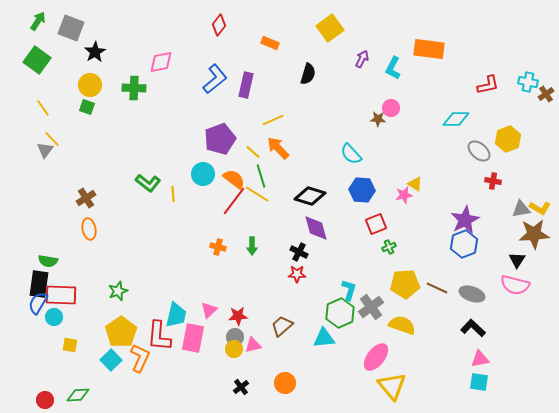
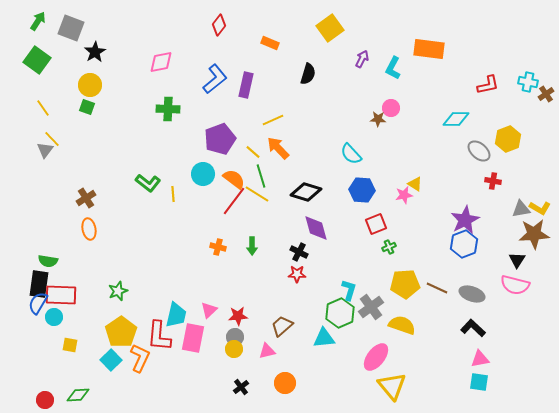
green cross at (134, 88): moved 34 px right, 21 px down
black diamond at (310, 196): moved 4 px left, 4 px up
pink triangle at (253, 345): moved 14 px right, 6 px down
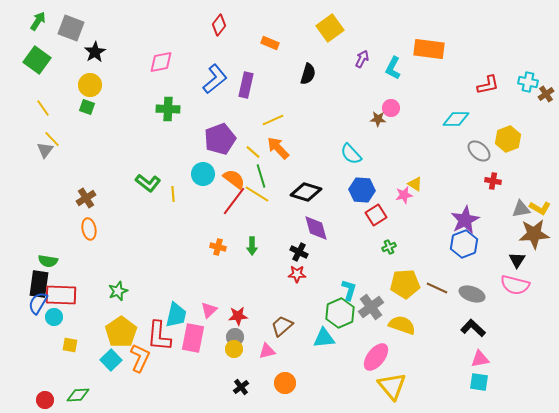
red square at (376, 224): moved 9 px up; rotated 10 degrees counterclockwise
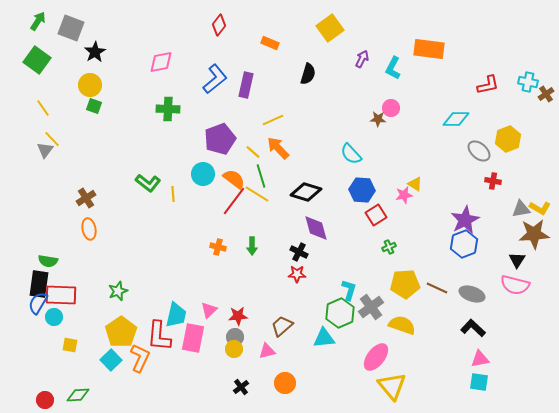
green square at (87, 107): moved 7 px right, 1 px up
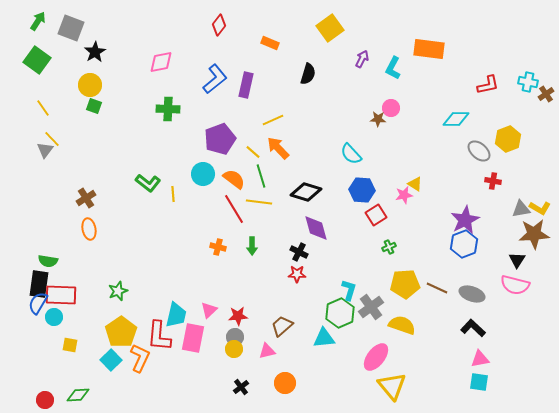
yellow line at (257, 194): moved 2 px right, 8 px down; rotated 25 degrees counterclockwise
red line at (234, 201): moved 8 px down; rotated 68 degrees counterclockwise
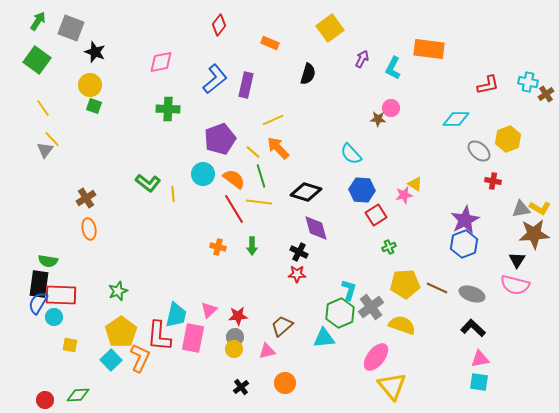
black star at (95, 52): rotated 20 degrees counterclockwise
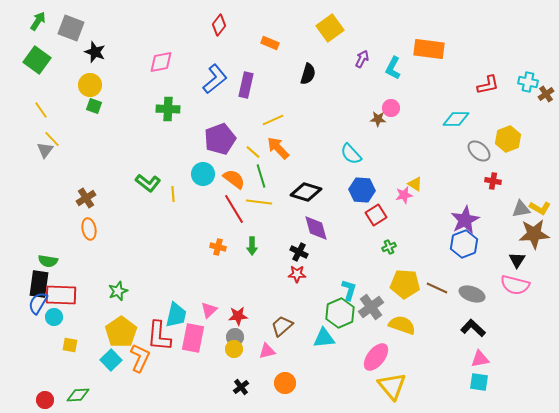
yellow line at (43, 108): moved 2 px left, 2 px down
yellow pentagon at (405, 284): rotated 8 degrees clockwise
